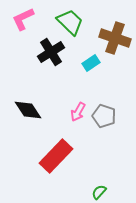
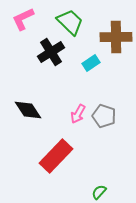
brown cross: moved 1 px right, 1 px up; rotated 20 degrees counterclockwise
pink arrow: moved 2 px down
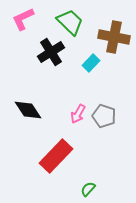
brown cross: moved 2 px left; rotated 12 degrees clockwise
cyan rectangle: rotated 12 degrees counterclockwise
green semicircle: moved 11 px left, 3 px up
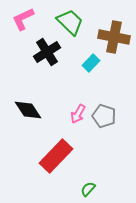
black cross: moved 4 px left
